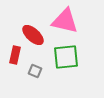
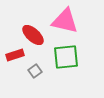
red rectangle: rotated 60 degrees clockwise
gray square: rotated 32 degrees clockwise
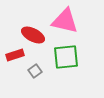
red ellipse: rotated 15 degrees counterclockwise
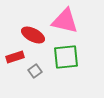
red rectangle: moved 2 px down
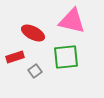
pink triangle: moved 7 px right
red ellipse: moved 2 px up
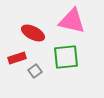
red rectangle: moved 2 px right, 1 px down
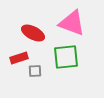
pink triangle: moved 2 px down; rotated 8 degrees clockwise
red rectangle: moved 2 px right
gray square: rotated 32 degrees clockwise
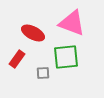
red rectangle: moved 2 px left, 1 px down; rotated 36 degrees counterclockwise
gray square: moved 8 px right, 2 px down
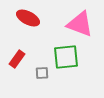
pink triangle: moved 8 px right, 1 px down
red ellipse: moved 5 px left, 15 px up
gray square: moved 1 px left
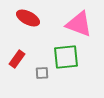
pink triangle: moved 1 px left
